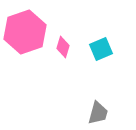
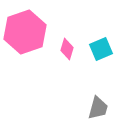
pink diamond: moved 4 px right, 2 px down
gray trapezoid: moved 5 px up
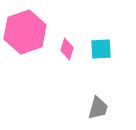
cyan square: rotated 20 degrees clockwise
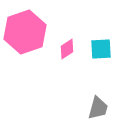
pink diamond: rotated 40 degrees clockwise
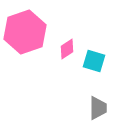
cyan square: moved 7 px left, 12 px down; rotated 20 degrees clockwise
gray trapezoid: rotated 15 degrees counterclockwise
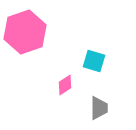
pink diamond: moved 2 px left, 36 px down
gray trapezoid: moved 1 px right
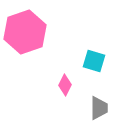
pink diamond: rotated 30 degrees counterclockwise
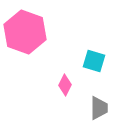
pink hexagon: rotated 21 degrees counterclockwise
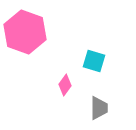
pink diamond: rotated 10 degrees clockwise
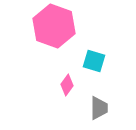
pink hexagon: moved 29 px right, 6 px up
pink diamond: moved 2 px right
